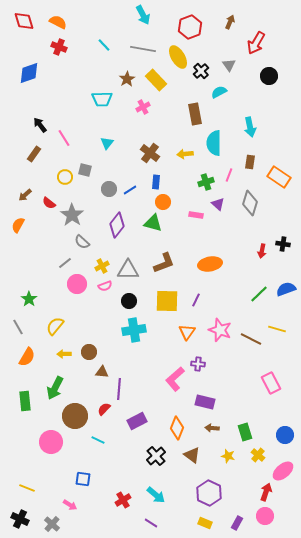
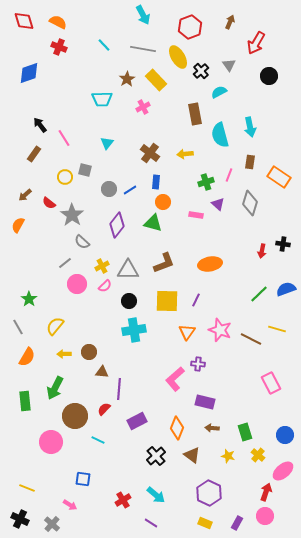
cyan semicircle at (214, 143): moved 6 px right, 8 px up; rotated 15 degrees counterclockwise
pink semicircle at (105, 286): rotated 24 degrees counterclockwise
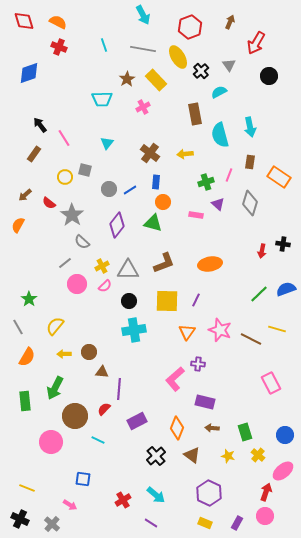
cyan line at (104, 45): rotated 24 degrees clockwise
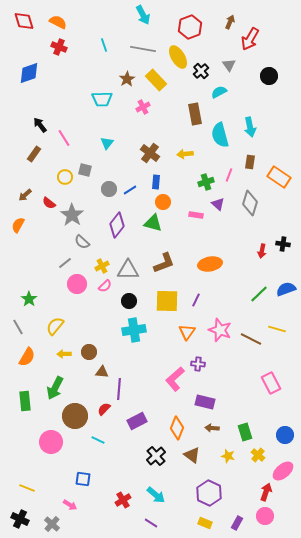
red arrow at (256, 43): moved 6 px left, 4 px up
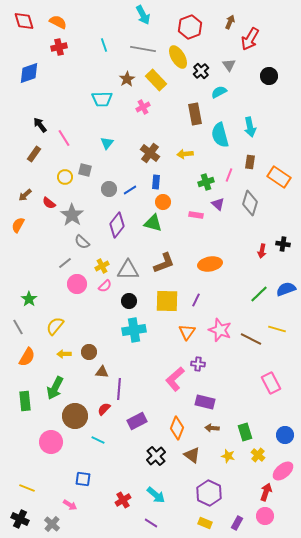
red cross at (59, 47): rotated 35 degrees counterclockwise
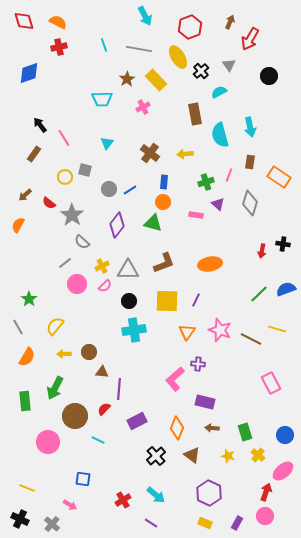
cyan arrow at (143, 15): moved 2 px right, 1 px down
gray line at (143, 49): moved 4 px left
blue rectangle at (156, 182): moved 8 px right
pink circle at (51, 442): moved 3 px left
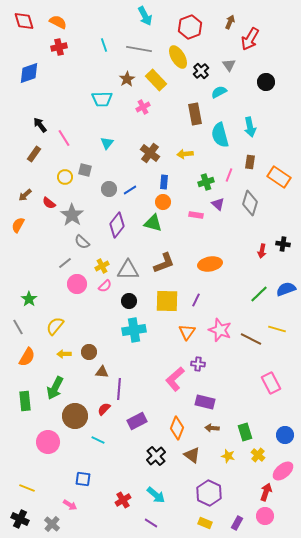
black circle at (269, 76): moved 3 px left, 6 px down
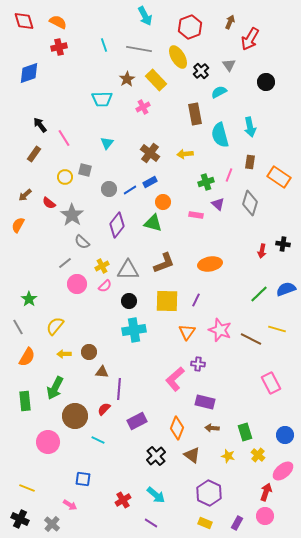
blue rectangle at (164, 182): moved 14 px left; rotated 56 degrees clockwise
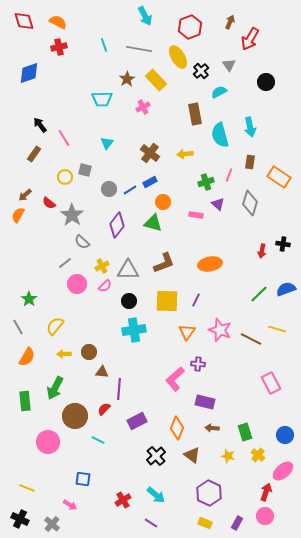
orange semicircle at (18, 225): moved 10 px up
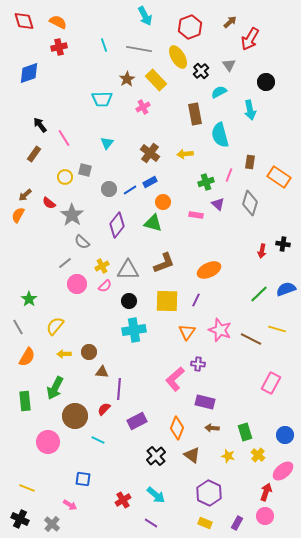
brown arrow at (230, 22): rotated 24 degrees clockwise
cyan arrow at (250, 127): moved 17 px up
orange ellipse at (210, 264): moved 1 px left, 6 px down; rotated 15 degrees counterclockwise
pink rectangle at (271, 383): rotated 55 degrees clockwise
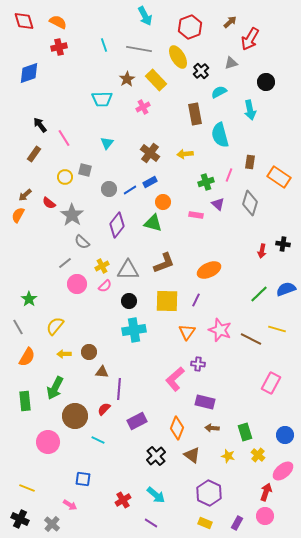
gray triangle at (229, 65): moved 2 px right, 2 px up; rotated 48 degrees clockwise
